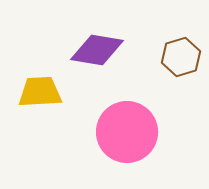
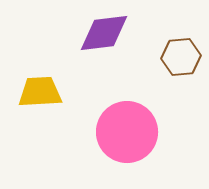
purple diamond: moved 7 px right, 17 px up; rotated 16 degrees counterclockwise
brown hexagon: rotated 12 degrees clockwise
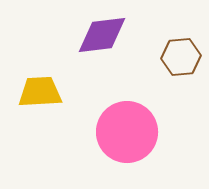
purple diamond: moved 2 px left, 2 px down
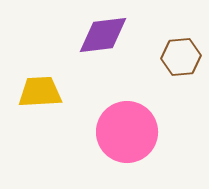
purple diamond: moved 1 px right
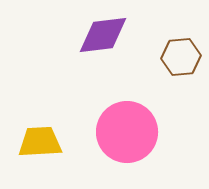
yellow trapezoid: moved 50 px down
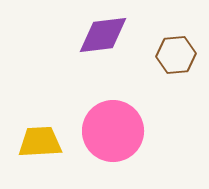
brown hexagon: moved 5 px left, 2 px up
pink circle: moved 14 px left, 1 px up
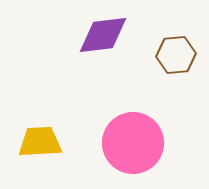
pink circle: moved 20 px right, 12 px down
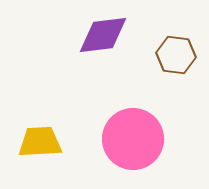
brown hexagon: rotated 12 degrees clockwise
pink circle: moved 4 px up
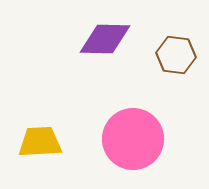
purple diamond: moved 2 px right, 4 px down; rotated 8 degrees clockwise
